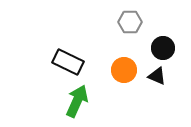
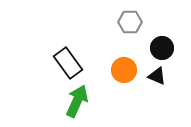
black circle: moved 1 px left
black rectangle: moved 1 px down; rotated 28 degrees clockwise
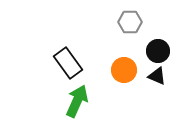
black circle: moved 4 px left, 3 px down
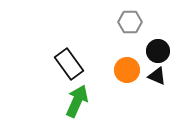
black rectangle: moved 1 px right, 1 px down
orange circle: moved 3 px right
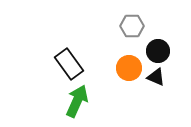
gray hexagon: moved 2 px right, 4 px down
orange circle: moved 2 px right, 2 px up
black triangle: moved 1 px left, 1 px down
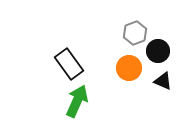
gray hexagon: moved 3 px right, 7 px down; rotated 20 degrees counterclockwise
black triangle: moved 7 px right, 4 px down
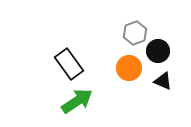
green arrow: rotated 32 degrees clockwise
